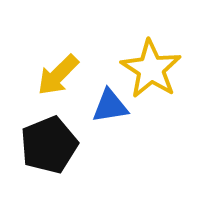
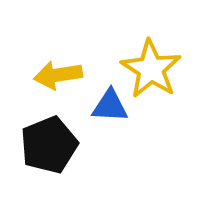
yellow arrow: rotated 36 degrees clockwise
blue triangle: rotated 12 degrees clockwise
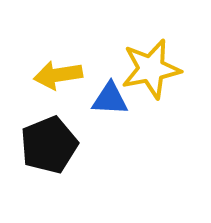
yellow star: rotated 28 degrees clockwise
blue triangle: moved 7 px up
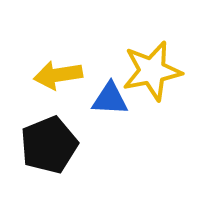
yellow star: moved 1 px right, 2 px down
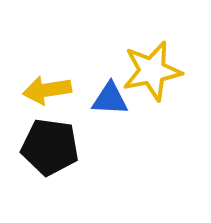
yellow arrow: moved 11 px left, 15 px down
black pentagon: moved 1 px right, 2 px down; rotated 30 degrees clockwise
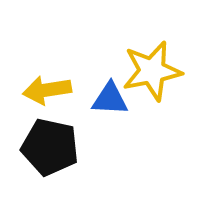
black pentagon: rotated 4 degrees clockwise
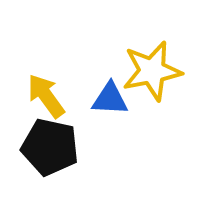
yellow arrow: moved 1 px left, 6 px down; rotated 63 degrees clockwise
